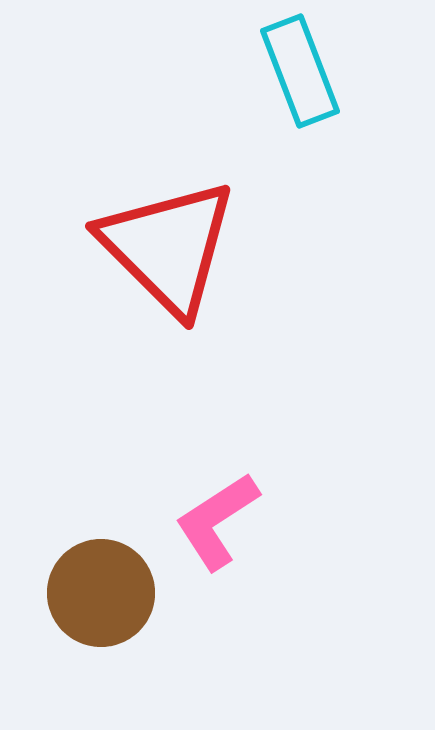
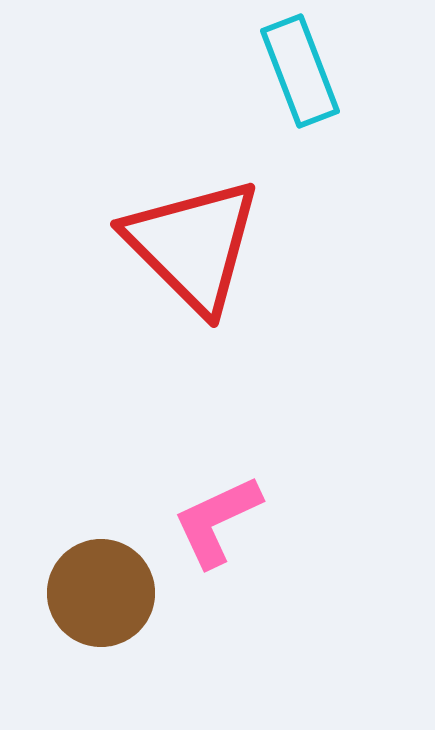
red triangle: moved 25 px right, 2 px up
pink L-shape: rotated 8 degrees clockwise
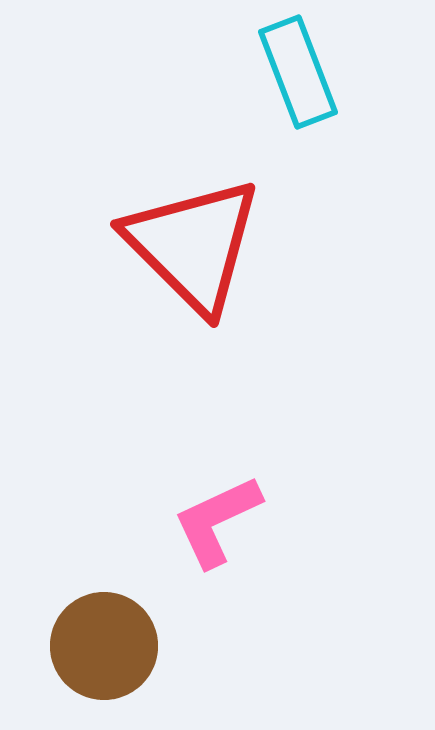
cyan rectangle: moved 2 px left, 1 px down
brown circle: moved 3 px right, 53 px down
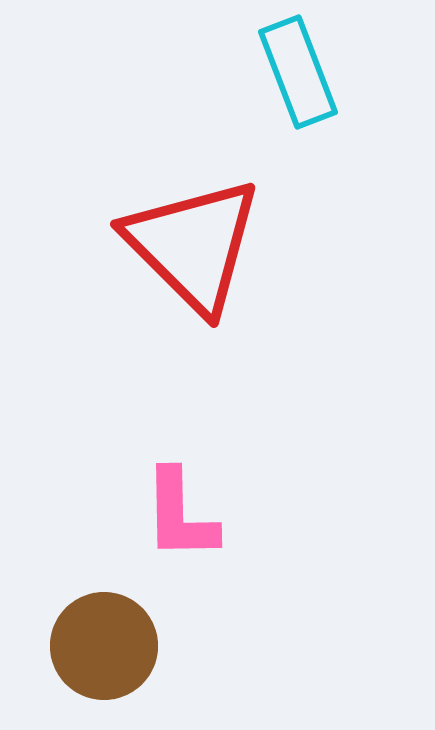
pink L-shape: moved 37 px left, 6 px up; rotated 66 degrees counterclockwise
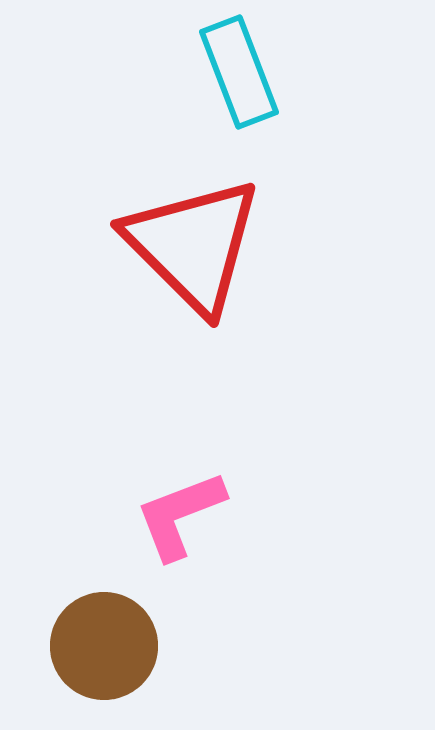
cyan rectangle: moved 59 px left
pink L-shape: rotated 70 degrees clockwise
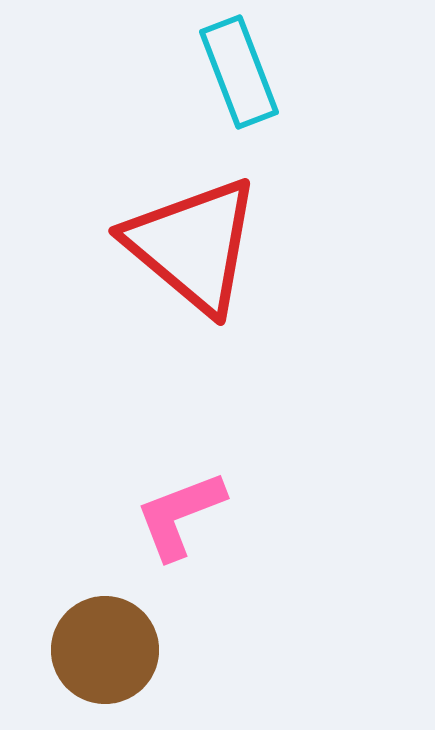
red triangle: rotated 5 degrees counterclockwise
brown circle: moved 1 px right, 4 px down
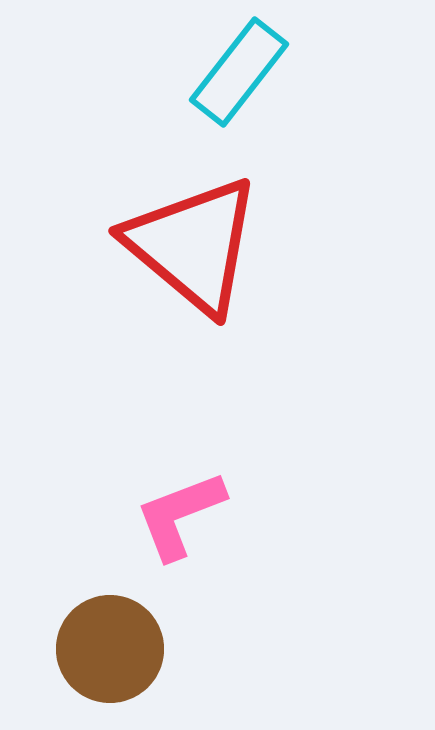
cyan rectangle: rotated 59 degrees clockwise
brown circle: moved 5 px right, 1 px up
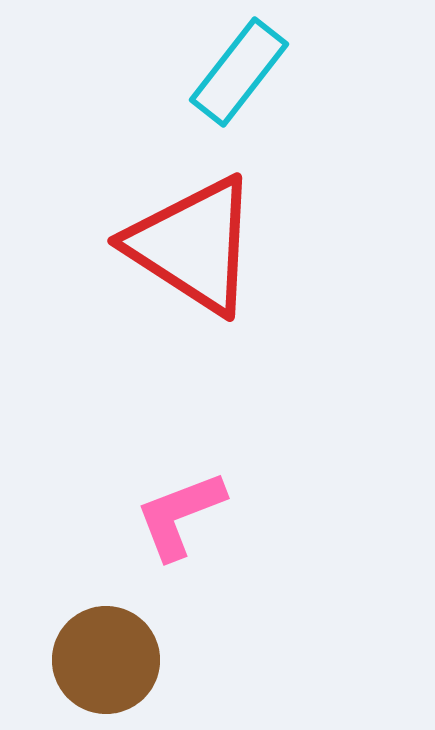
red triangle: rotated 7 degrees counterclockwise
brown circle: moved 4 px left, 11 px down
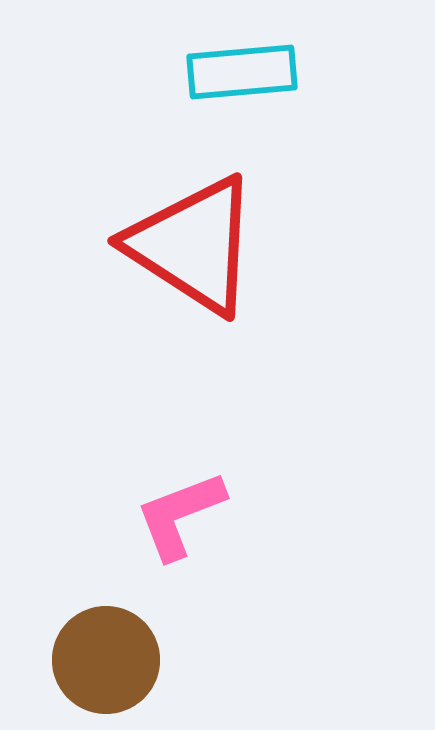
cyan rectangle: moved 3 px right; rotated 47 degrees clockwise
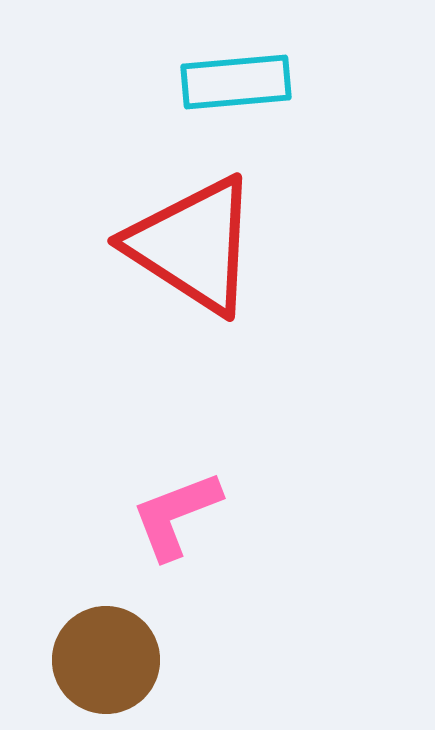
cyan rectangle: moved 6 px left, 10 px down
pink L-shape: moved 4 px left
